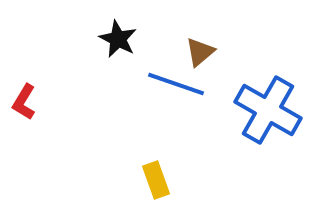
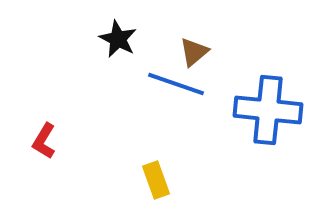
brown triangle: moved 6 px left
red L-shape: moved 20 px right, 39 px down
blue cross: rotated 24 degrees counterclockwise
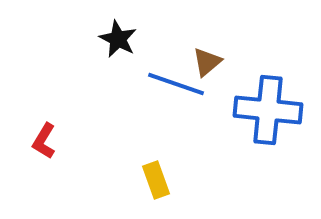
brown triangle: moved 13 px right, 10 px down
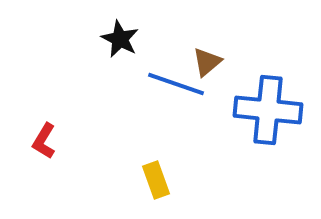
black star: moved 2 px right
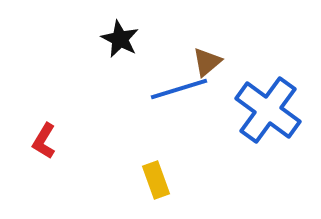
blue line: moved 3 px right, 5 px down; rotated 36 degrees counterclockwise
blue cross: rotated 30 degrees clockwise
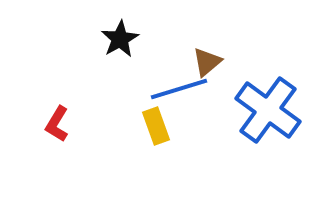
black star: rotated 15 degrees clockwise
red L-shape: moved 13 px right, 17 px up
yellow rectangle: moved 54 px up
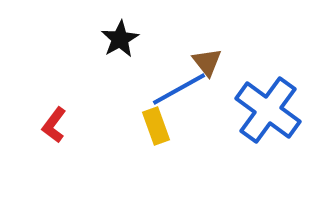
brown triangle: rotated 28 degrees counterclockwise
blue line: rotated 12 degrees counterclockwise
red L-shape: moved 3 px left, 1 px down; rotated 6 degrees clockwise
